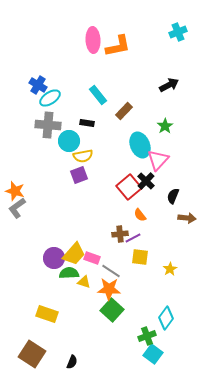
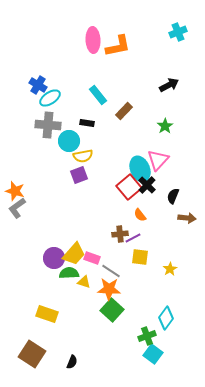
cyan ellipse at (140, 145): moved 24 px down
black cross at (146, 181): moved 1 px right, 4 px down
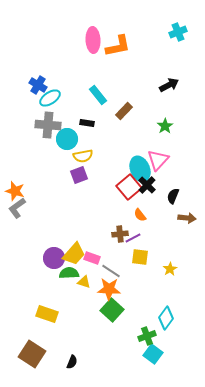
cyan circle at (69, 141): moved 2 px left, 2 px up
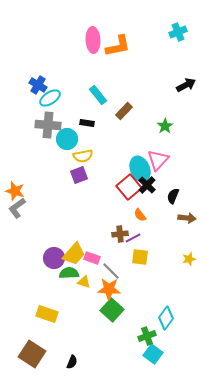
black arrow at (169, 85): moved 17 px right
yellow star at (170, 269): moved 19 px right, 10 px up; rotated 16 degrees clockwise
gray line at (111, 271): rotated 12 degrees clockwise
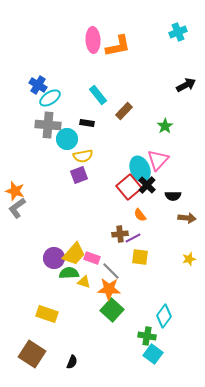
black semicircle at (173, 196): rotated 112 degrees counterclockwise
cyan diamond at (166, 318): moved 2 px left, 2 px up
green cross at (147, 336): rotated 30 degrees clockwise
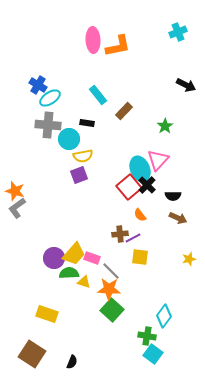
black arrow at (186, 85): rotated 54 degrees clockwise
cyan circle at (67, 139): moved 2 px right
brown arrow at (187, 218): moved 9 px left; rotated 18 degrees clockwise
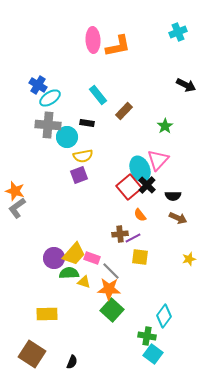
cyan circle at (69, 139): moved 2 px left, 2 px up
yellow rectangle at (47, 314): rotated 20 degrees counterclockwise
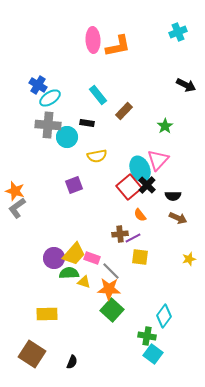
yellow semicircle at (83, 156): moved 14 px right
purple square at (79, 175): moved 5 px left, 10 px down
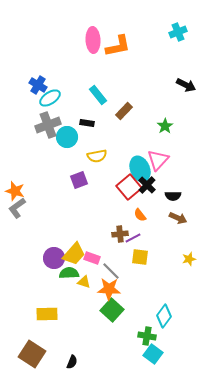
gray cross at (48, 125): rotated 25 degrees counterclockwise
purple square at (74, 185): moved 5 px right, 5 px up
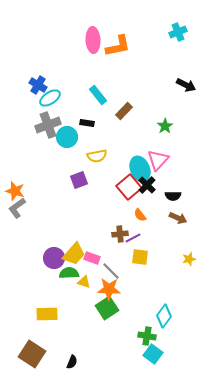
green square at (112, 310): moved 5 px left, 2 px up; rotated 15 degrees clockwise
